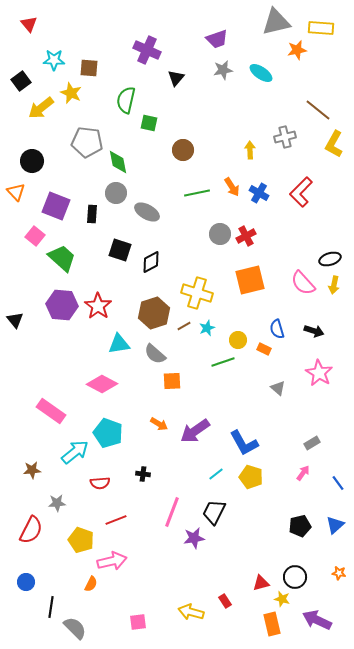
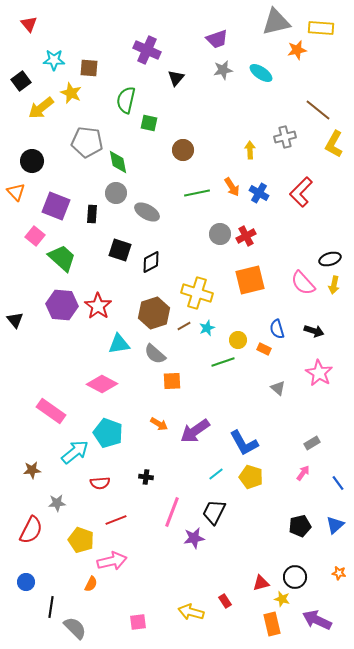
black cross at (143, 474): moved 3 px right, 3 px down
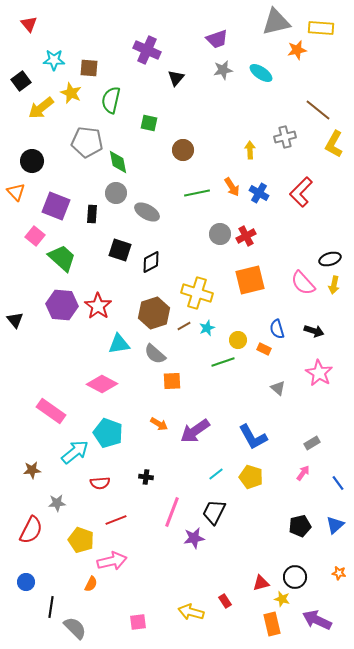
green semicircle at (126, 100): moved 15 px left
blue L-shape at (244, 443): moved 9 px right, 6 px up
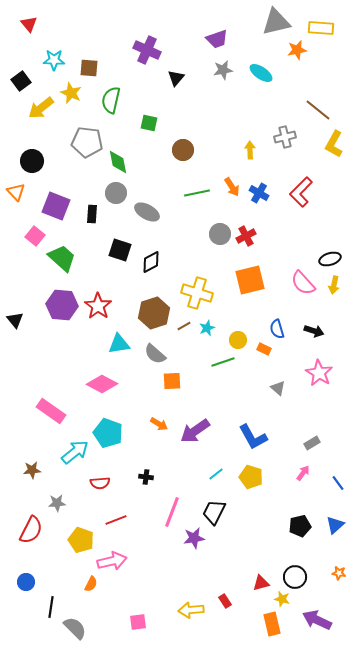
yellow arrow at (191, 612): moved 2 px up; rotated 20 degrees counterclockwise
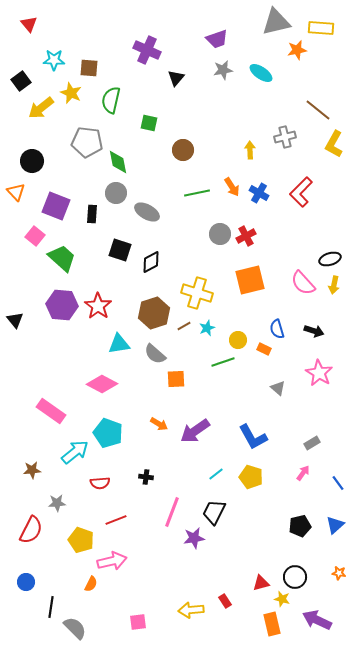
orange square at (172, 381): moved 4 px right, 2 px up
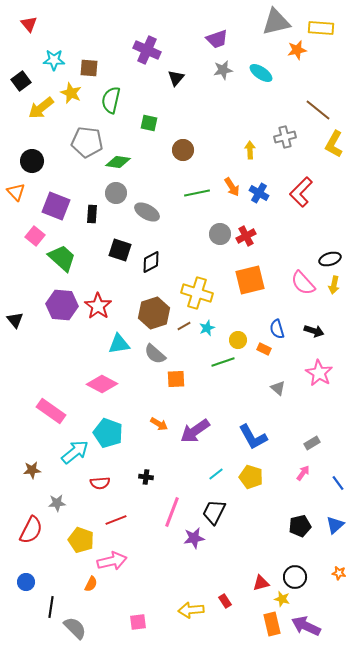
green diamond at (118, 162): rotated 70 degrees counterclockwise
purple arrow at (317, 620): moved 11 px left, 6 px down
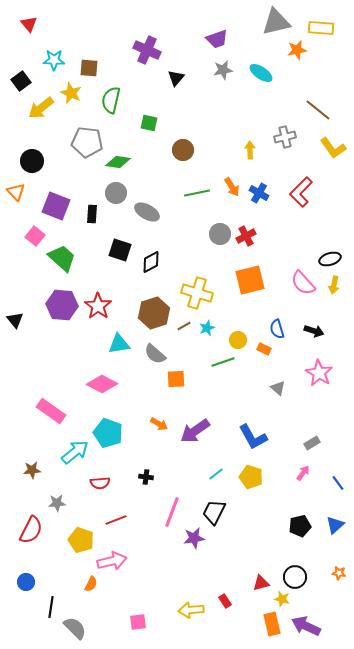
yellow L-shape at (334, 144): moved 1 px left, 4 px down; rotated 64 degrees counterclockwise
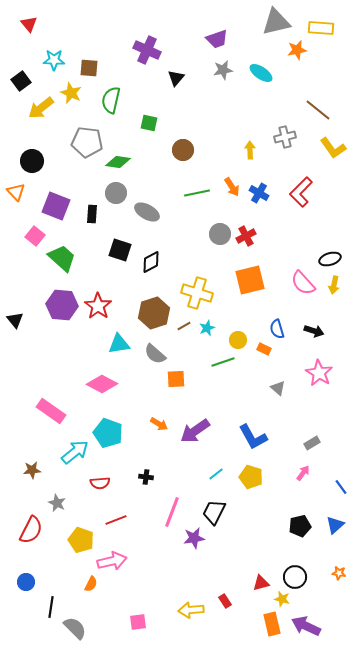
blue line at (338, 483): moved 3 px right, 4 px down
gray star at (57, 503): rotated 30 degrees clockwise
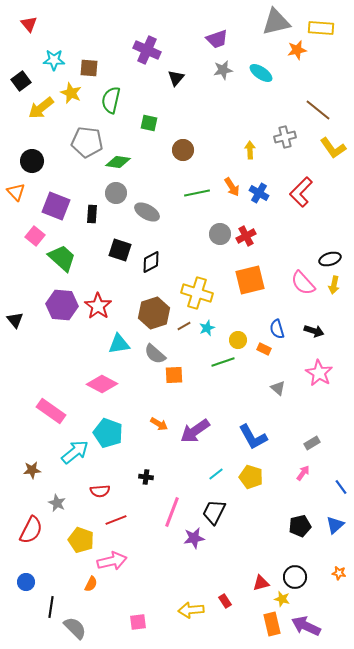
orange square at (176, 379): moved 2 px left, 4 px up
red semicircle at (100, 483): moved 8 px down
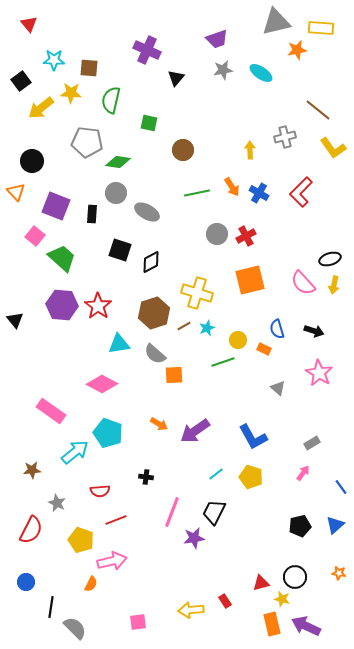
yellow star at (71, 93): rotated 20 degrees counterclockwise
gray circle at (220, 234): moved 3 px left
